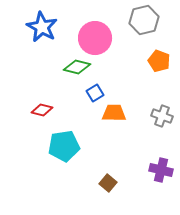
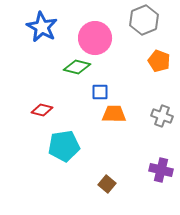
gray hexagon: rotated 8 degrees counterclockwise
blue square: moved 5 px right, 1 px up; rotated 30 degrees clockwise
orange trapezoid: moved 1 px down
brown square: moved 1 px left, 1 px down
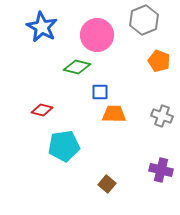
pink circle: moved 2 px right, 3 px up
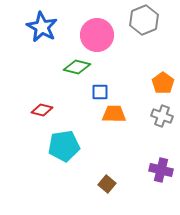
orange pentagon: moved 4 px right, 22 px down; rotated 15 degrees clockwise
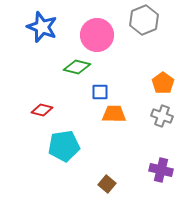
blue star: rotated 8 degrees counterclockwise
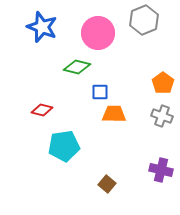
pink circle: moved 1 px right, 2 px up
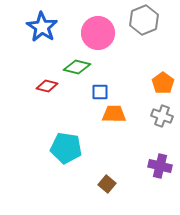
blue star: rotated 12 degrees clockwise
red diamond: moved 5 px right, 24 px up
cyan pentagon: moved 2 px right, 2 px down; rotated 16 degrees clockwise
purple cross: moved 1 px left, 4 px up
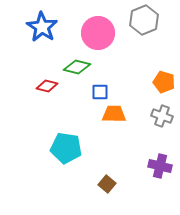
orange pentagon: moved 1 px right, 1 px up; rotated 20 degrees counterclockwise
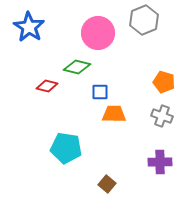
blue star: moved 13 px left
purple cross: moved 4 px up; rotated 15 degrees counterclockwise
